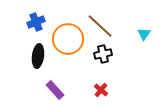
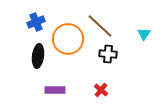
black cross: moved 5 px right; rotated 18 degrees clockwise
purple rectangle: rotated 48 degrees counterclockwise
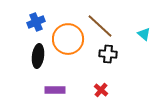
cyan triangle: rotated 24 degrees counterclockwise
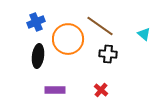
brown line: rotated 8 degrees counterclockwise
